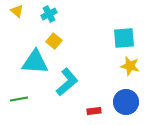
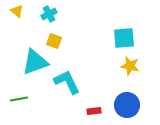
yellow square: rotated 21 degrees counterclockwise
cyan triangle: rotated 24 degrees counterclockwise
cyan L-shape: rotated 76 degrees counterclockwise
blue circle: moved 1 px right, 3 px down
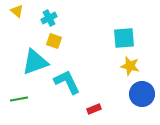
cyan cross: moved 4 px down
blue circle: moved 15 px right, 11 px up
red rectangle: moved 2 px up; rotated 16 degrees counterclockwise
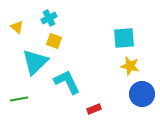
yellow triangle: moved 16 px down
cyan triangle: rotated 24 degrees counterclockwise
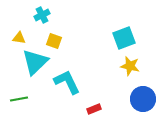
cyan cross: moved 7 px left, 3 px up
yellow triangle: moved 2 px right, 11 px down; rotated 32 degrees counterclockwise
cyan square: rotated 15 degrees counterclockwise
blue circle: moved 1 px right, 5 px down
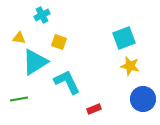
yellow square: moved 5 px right, 1 px down
cyan triangle: rotated 12 degrees clockwise
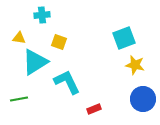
cyan cross: rotated 21 degrees clockwise
yellow star: moved 5 px right, 1 px up
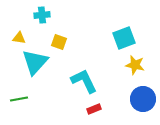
cyan triangle: rotated 16 degrees counterclockwise
cyan L-shape: moved 17 px right, 1 px up
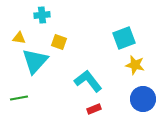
cyan triangle: moved 1 px up
cyan L-shape: moved 4 px right; rotated 12 degrees counterclockwise
green line: moved 1 px up
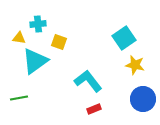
cyan cross: moved 4 px left, 9 px down
cyan square: rotated 15 degrees counterclockwise
cyan triangle: rotated 12 degrees clockwise
